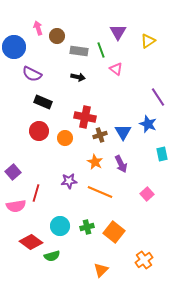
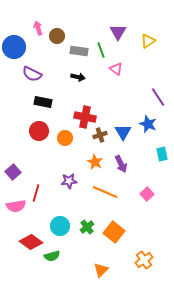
black rectangle: rotated 12 degrees counterclockwise
orange line: moved 5 px right
green cross: rotated 24 degrees counterclockwise
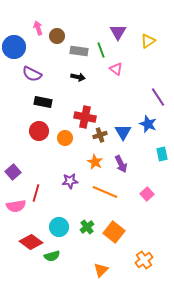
purple star: moved 1 px right
cyan circle: moved 1 px left, 1 px down
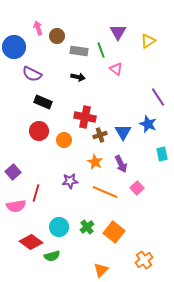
black rectangle: rotated 12 degrees clockwise
orange circle: moved 1 px left, 2 px down
pink square: moved 10 px left, 6 px up
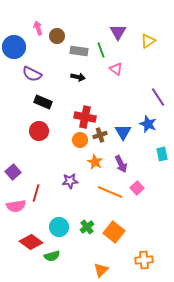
orange circle: moved 16 px right
orange line: moved 5 px right
orange cross: rotated 30 degrees clockwise
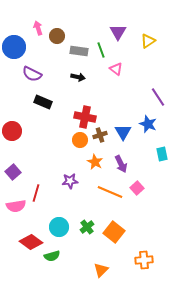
red circle: moved 27 px left
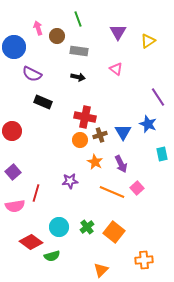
green line: moved 23 px left, 31 px up
orange line: moved 2 px right
pink semicircle: moved 1 px left
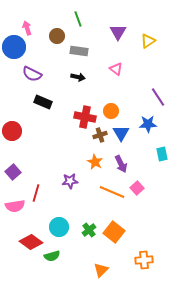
pink arrow: moved 11 px left
blue star: rotated 24 degrees counterclockwise
blue triangle: moved 2 px left, 1 px down
orange circle: moved 31 px right, 29 px up
green cross: moved 2 px right, 3 px down
